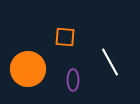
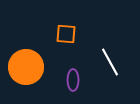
orange square: moved 1 px right, 3 px up
orange circle: moved 2 px left, 2 px up
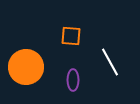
orange square: moved 5 px right, 2 px down
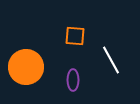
orange square: moved 4 px right
white line: moved 1 px right, 2 px up
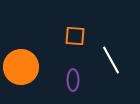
orange circle: moved 5 px left
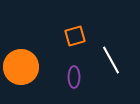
orange square: rotated 20 degrees counterclockwise
purple ellipse: moved 1 px right, 3 px up
